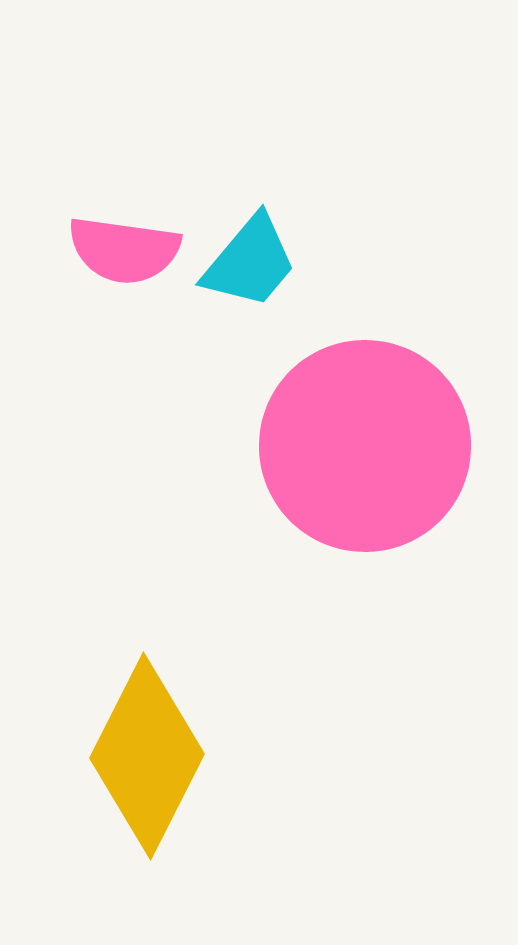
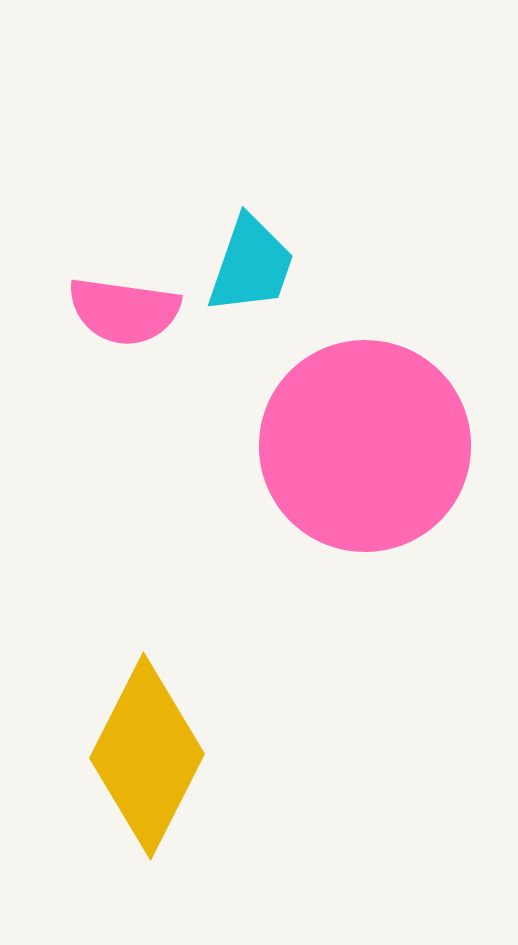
pink semicircle: moved 61 px down
cyan trapezoid: moved 1 px right, 3 px down; rotated 21 degrees counterclockwise
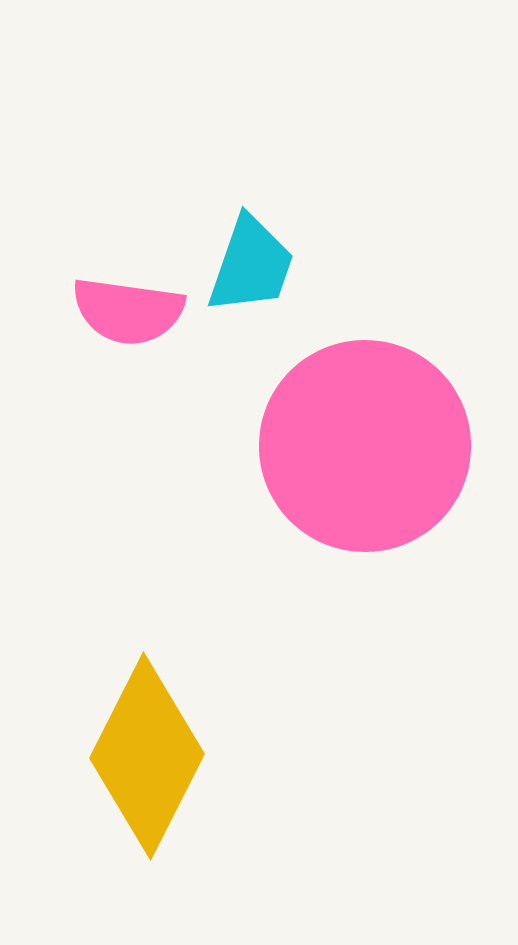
pink semicircle: moved 4 px right
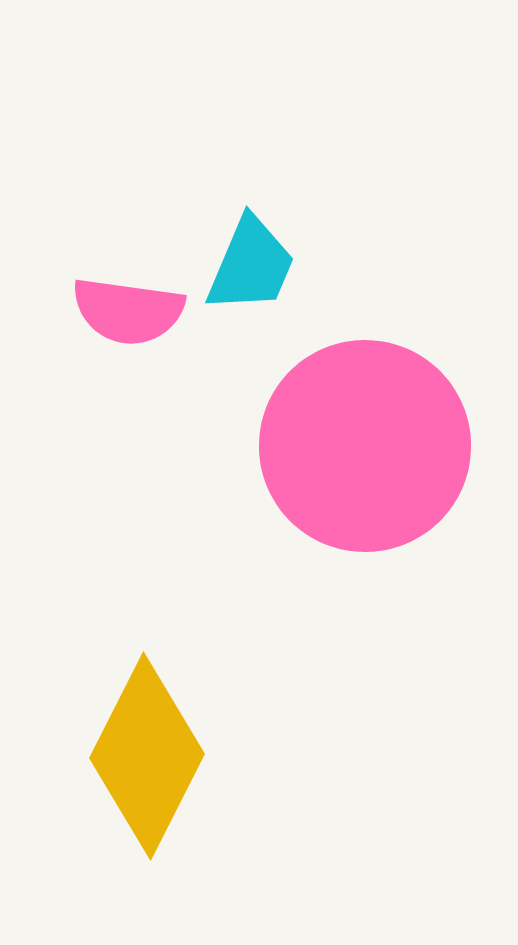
cyan trapezoid: rotated 4 degrees clockwise
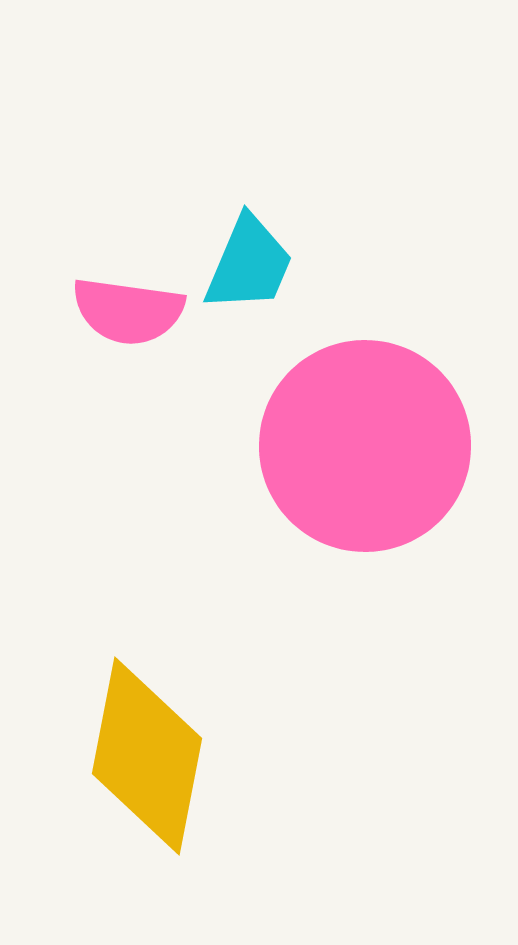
cyan trapezoid: moved 2 px left, 1 px up
yellow diamond: rotated 16 degrees counterclockwise
